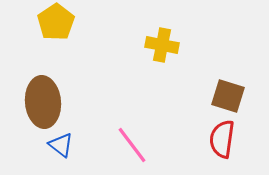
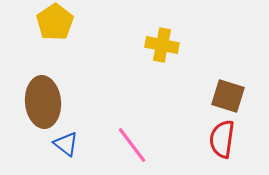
yellow pentagon: moved 1 px left
blue triangle: moved 5 px right, 1 px up
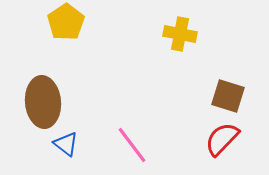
yellow pentagon: moved 11 px right
yellow cross: moved 18 px right, 11 px up
red semicircle: rotated 36 degrees clockwise
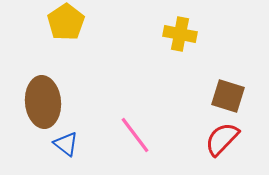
pink line: moved 3 px right, 10 px up
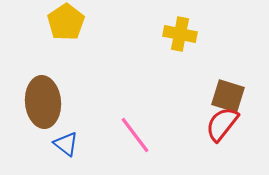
red semicircle: moved 15 px up; rotated 6 degrees counterclockwise
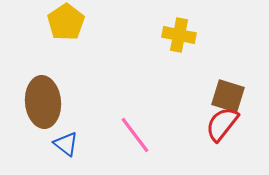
yellow cross: moved 1 px left, 1 px down
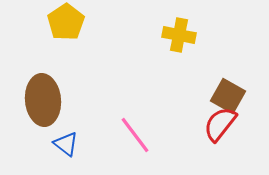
brown square: rotated 12 degrees clockwise
brown ellipse: moved 2 px up
red semicircle: moved 2 px left
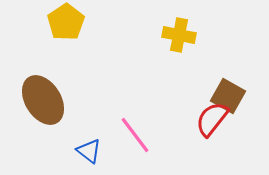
brown ellipse: rotated 27 degrees counterclockwise
red semicircle: moved 8 px left, 5 px up
blue triangle: moved 23 px right, 7 px down
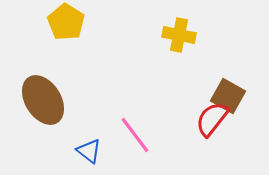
yellow pentagon: rotated 6 degrees counterclockwise
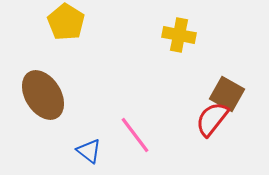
brown square: moved 1 px left, 2 px up
brown ellipse: moved 5 px up
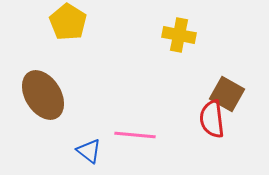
yellow pentagon: moved 2 px right
red semicircle: rotated 45 degrees counterclockwise
pink line: rotated 48 degrees counterclockwise
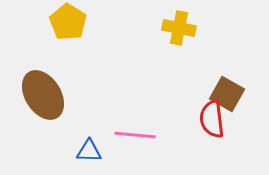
yellow cross: moved 7 px up
blue triangle: rotated 36 degrees counterclockwise
